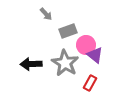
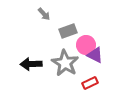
gray arrow: moved 2 px left
purple triangle: rotated 12 degrees counterclockwise
red rectangle: rotated 35 degrees clockwise
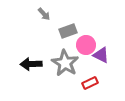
purple triangle: moved 6 px right
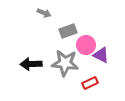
gray arrow: moved 1 px up; rotated 24 degrees counterclockwise
gray star: rotated 24 degrees counterclockwise
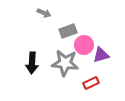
pink circle: moved 2 px left
purple triangle: rotated 42 degrees counterclockwise
black arrow: moved 1 px right, 1 px up; rotated 85 degrees counterclockwise
red rectangle: moved 1 px right
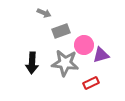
gray rectangle: moved 7 px left
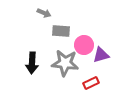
gray rectangle: rotated 24 degrees clockwise
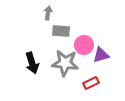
gray arrow: moved 4 px right; rotated 104 degrees counterclockwise
black arrow: rotated 20 degrees counterclockwise
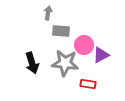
purple triangle: rotated 12 degrees counterclockwise
red rectangle: moved 3 px left, 1 px down; rotated 35 degrees clockwise
